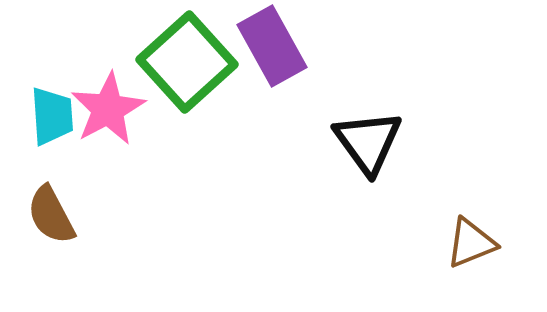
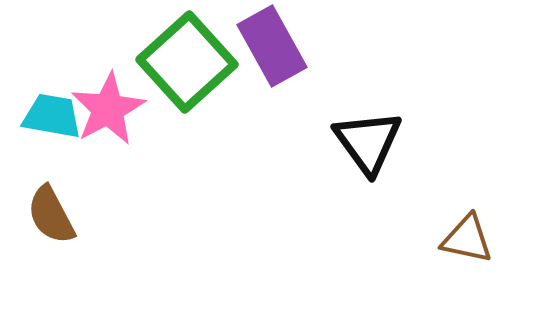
cyan trapezoid: rotated 76 degrees counterclockwise
brown triangle: moved 4 px left, 4 px up; rotated 34 degrees clockwise
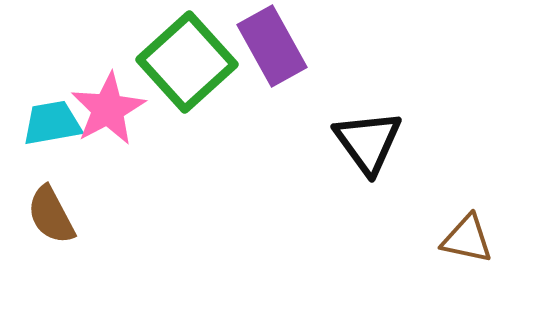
cyan trapezoid: moved 7 px down; rotated 20 degrees counterclockwise
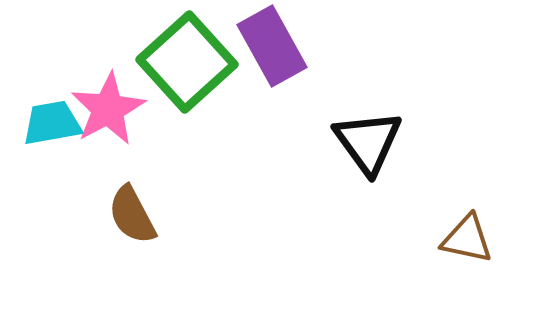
brown semicircle: moved 81 px right
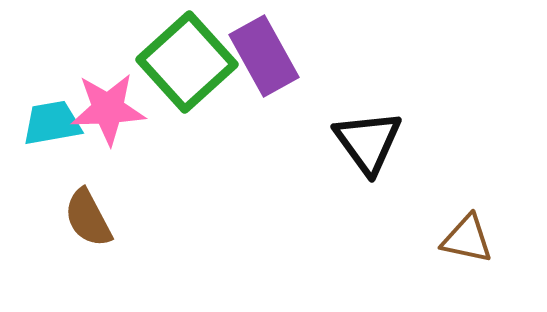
purple rectangle: moved 8 px left, 10 px down
pink star: rotated 26 degrees clockwise
brown semicircle: moved 44 px left, 3 px down
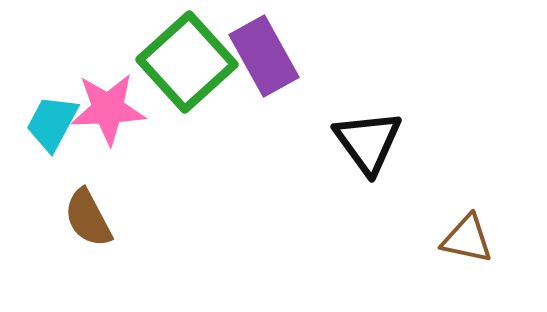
cyan trapezoid: rotated 52 degrees counterclockwise
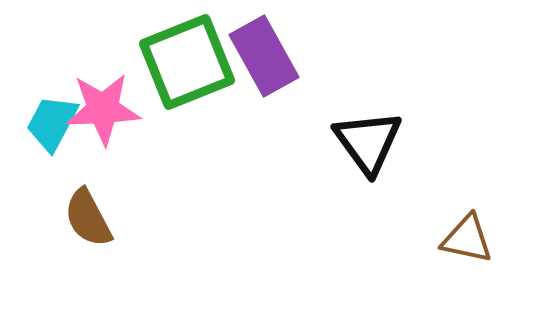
green square: rotated 20 degrees clockwise
pink star: moved 5 px left
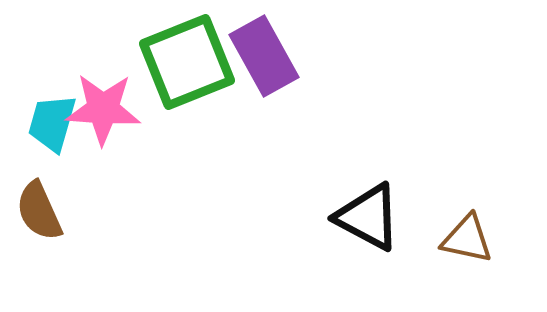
pink star: rotated 6 degrees clockwise
cyan trapezoid: rotated 12 degrees counterclockwise
black triangle: moved 75 px down; rotated 26 degrees counterclockwise
brown semicircle: moved 49 px left, 7 px up; rotated 4 degrees clockwise
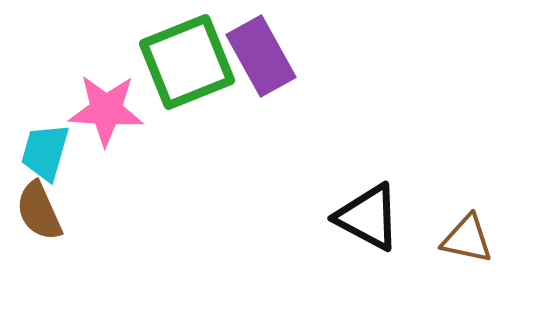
purple rectangle: moved 3 px left
pink star: moved 3 px right, 1 px down
cyan trapezoid: moved 7 px left, 29 px down
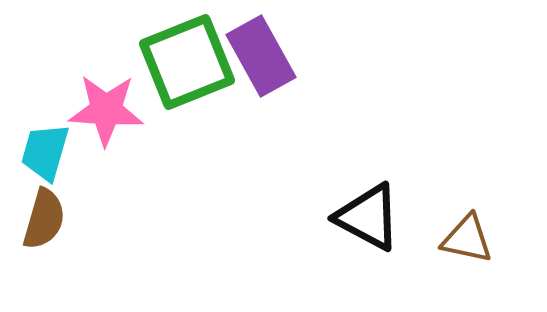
brown semicircle: moved 5 px right, 8 px down; rotated 140 degrees counterclockwise
